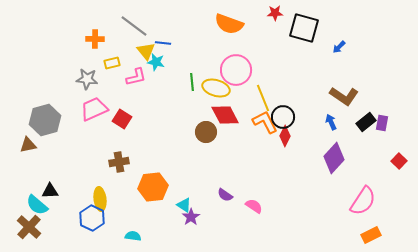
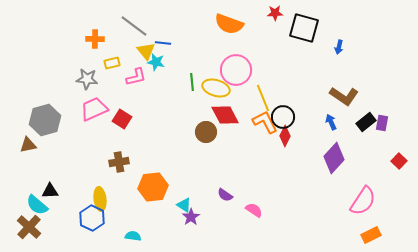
blue arrow at (339, 47): rotated 32 degrees counterclockwise
pink semicircle at (254, 206): moved 4 px down
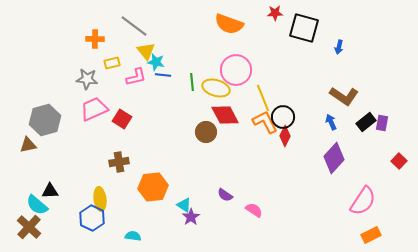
blue line at (163, 43): moved 32 px down
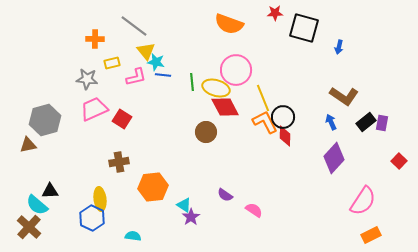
red diamond at (225, 115): moved 8 px up
red diamond at (285, 136): rotated 25 degrees counterclockwise
